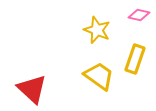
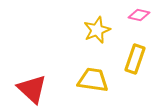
yellow star: rotated 28 degrees clockwise
yellow trapezoid: moved 6 px left, 4 px down; rotated 28 degrees counterclockwise
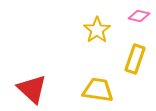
pink diamond: moved 1 px down
yellow star: rotated 12 degrees counterclockwise
yellow trapezoid: moved 5 px right, 10 px down
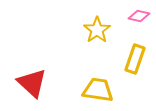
red triangle: moved 6 px up
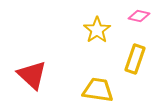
red triangle: moved 8 px up
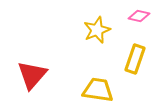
yellow star: rotated 12 degrees clockwise
red triangle: rotated 28 degrees clockwise
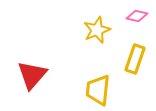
pink diamond: moved 2 px left
yellow trapezoid: rotated 92 degrees counterclockwise
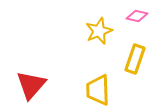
yellow star: moved 2 px right, 1 px down
red triangle: moved 1 px left, 10 px down
yellow trapezoid: rotated 8 degrees counterclockwise
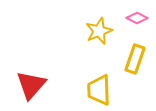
pink diamond: moved 2 px down; rotated 15 degrees clockwise
yellow trapezoid: moved 1 px right
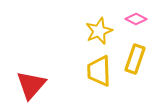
pink diamond: moved 1 px left, 1 px down
yellow trapezoid: moved 19 px up
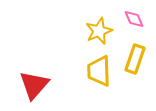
pink diamond: moved 2 px left; rotated 40 degrees clockwise
red triangle: moved 3 px right
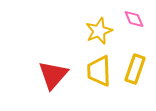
yellow rectangle: moved 10 px down
red triangle: moved 19 px right, 10 px up
